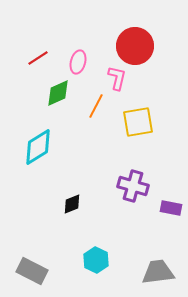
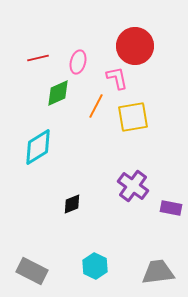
red line: rotated 20 degrees clockwise
pink L-shape: rotated 25 degrees counterclockwise
yellow square: moved 5 px left, 5 px up
purple cross: rotated 20 degrees clockwise
cyan hexagon: moved 1 px left, 6 px down
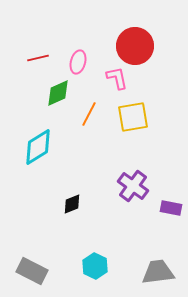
orange line: moved 7 px left, 8 px down
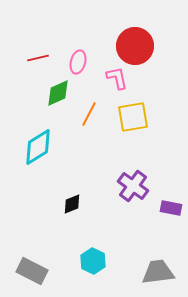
cyan hexagon: moved 2 px left, 5 px up
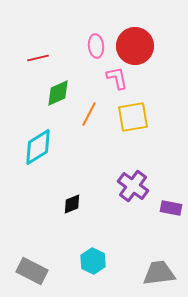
pink ellipse: moved 18 px right, 16 px up; rotated 20 degrees counterclockwise
gray trapezoid: moved 1 px right, 1 px down
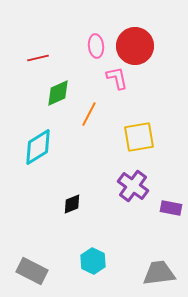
yellow square: moved 6 px right, 20 px down
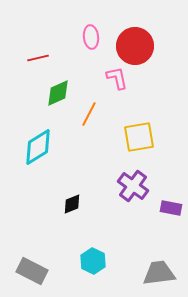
pink ellipse: moved 5 px left, 9 px up
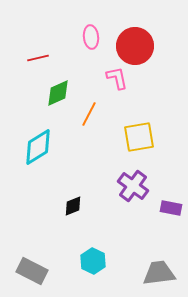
black diamond: moved 1 px right, 2 px down
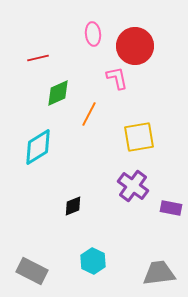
pink ellipse: moved 2 px right, 3 px up
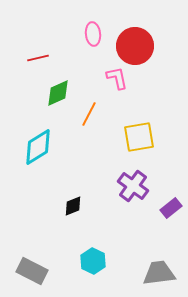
purple rectangle: rotated 50 degrees counterclockwise
